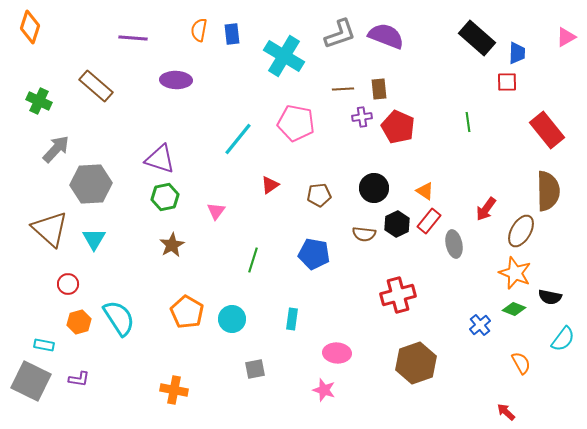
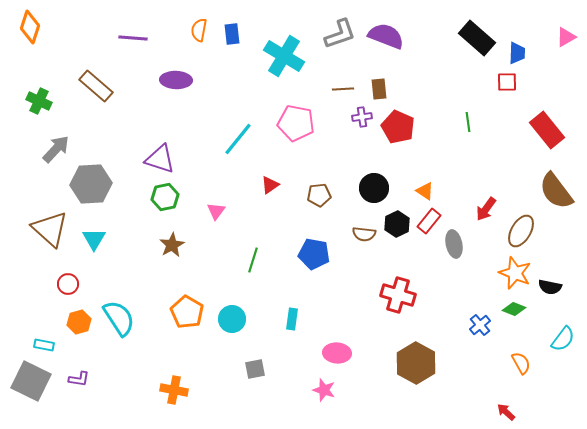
brown semicircle at (548, 191): moved 8 px right; rotated 144 degrees clockwise
red cross at (398, 295): rotated 32 degrees clockwise
black semicircle at (550, 297): moved 10 px up
brown hexagon at (416, 363): rotated 12 degrees counterclockwise
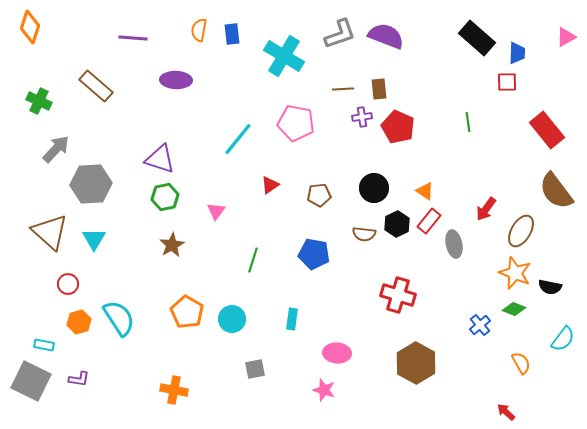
brown triangle at (50, 229): moved 3 px down
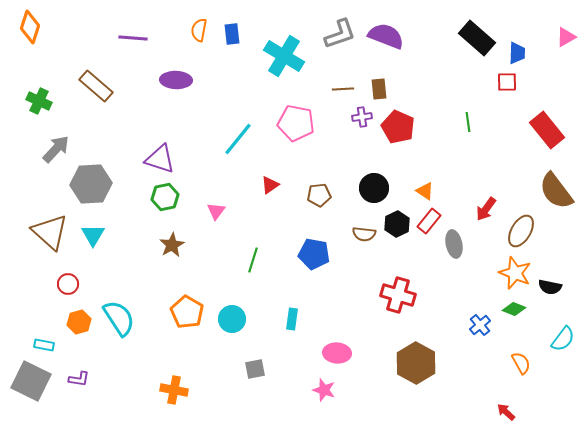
cyan triangle at (94, 239): moved 1 px left, 4 px up
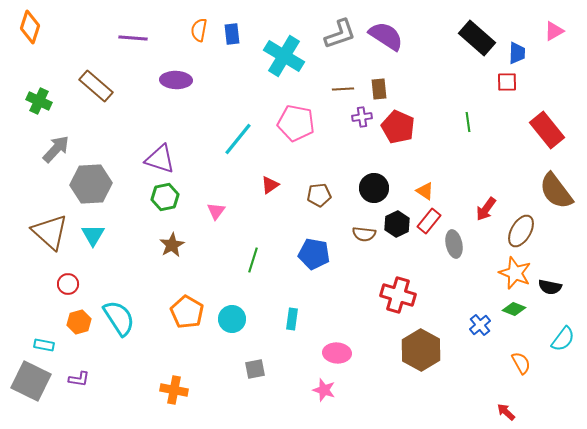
purple semicircle at (386, 36): rotated 12 degrees clockwise
pink triangle at (566, 37): moved 12 px left, 6 px up
brown hexagon at (416, 363): moved 5 px right, 13 px up
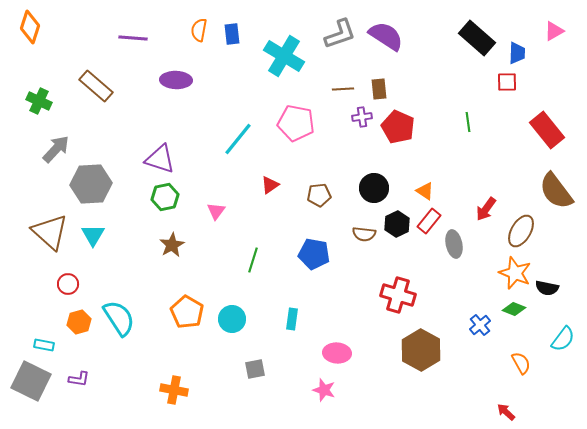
black semicircle at (550, 287): moved 3 px left, 1 px down
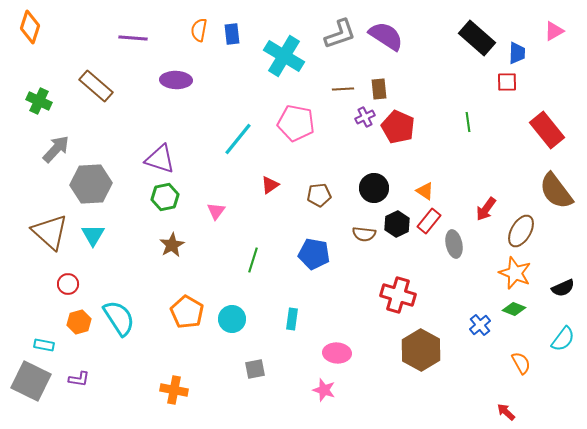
purple cross at (362, 117): moved 3 px right; rotated 18 degrees counterclockwise
black semicircle at (547, 288): moved 16 px right; rotated 35 degrees counterclockwise
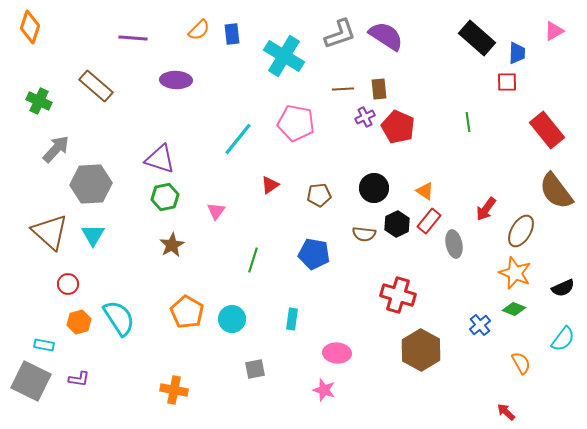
orange semicircle at (199, 30): rotated 145 degrees counterclockwise
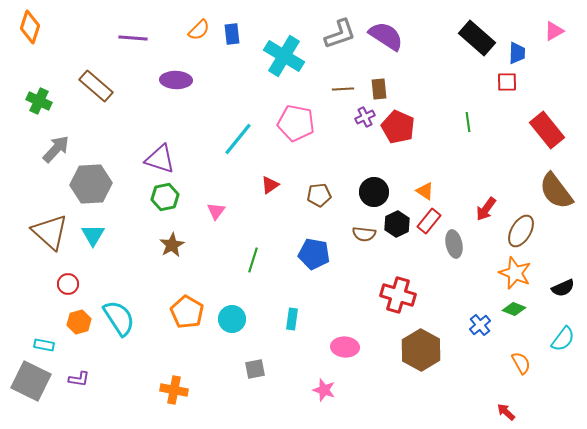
black circle at (374, 188): moved 4 px down
pink ellipse at (337, 353): moved 8 px right, 6 px up
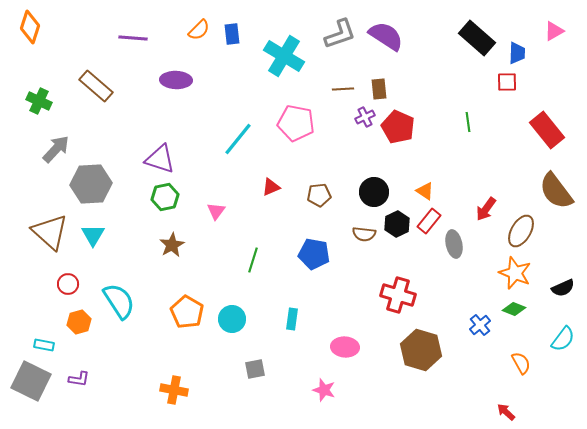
red triangle at (270, 185): moved 1 px right, 2 px down; rotated 12 degrees clockwise
cyan semicircle at (119, 318): moved 17 px up
brown hexagon at (421, 350): rotated 12 degrees counterclockwise
